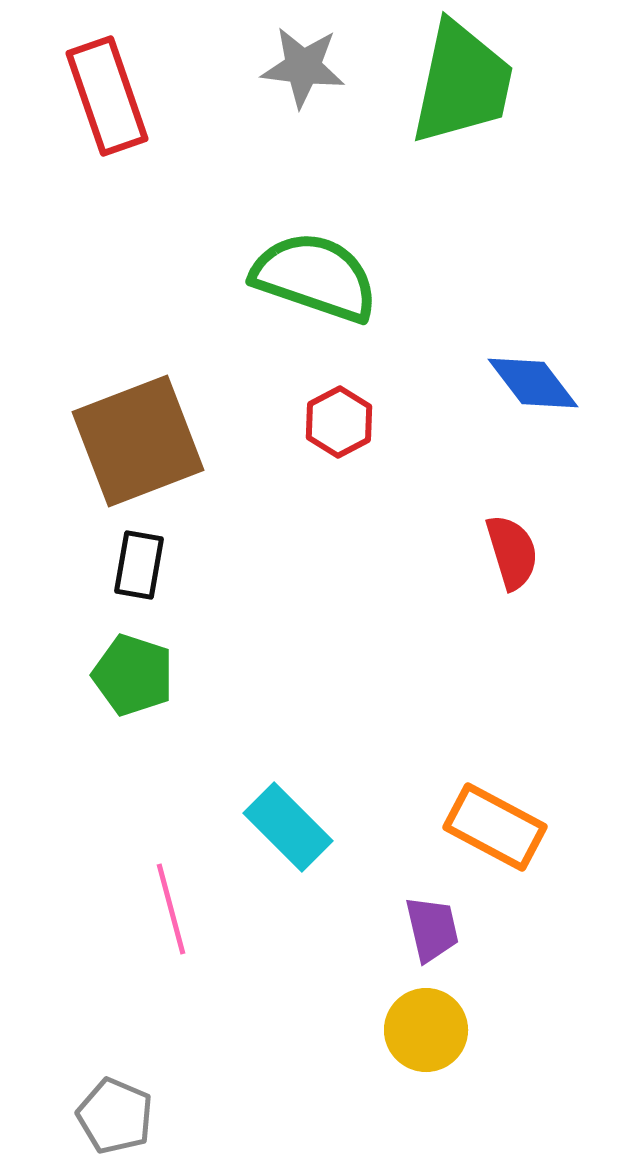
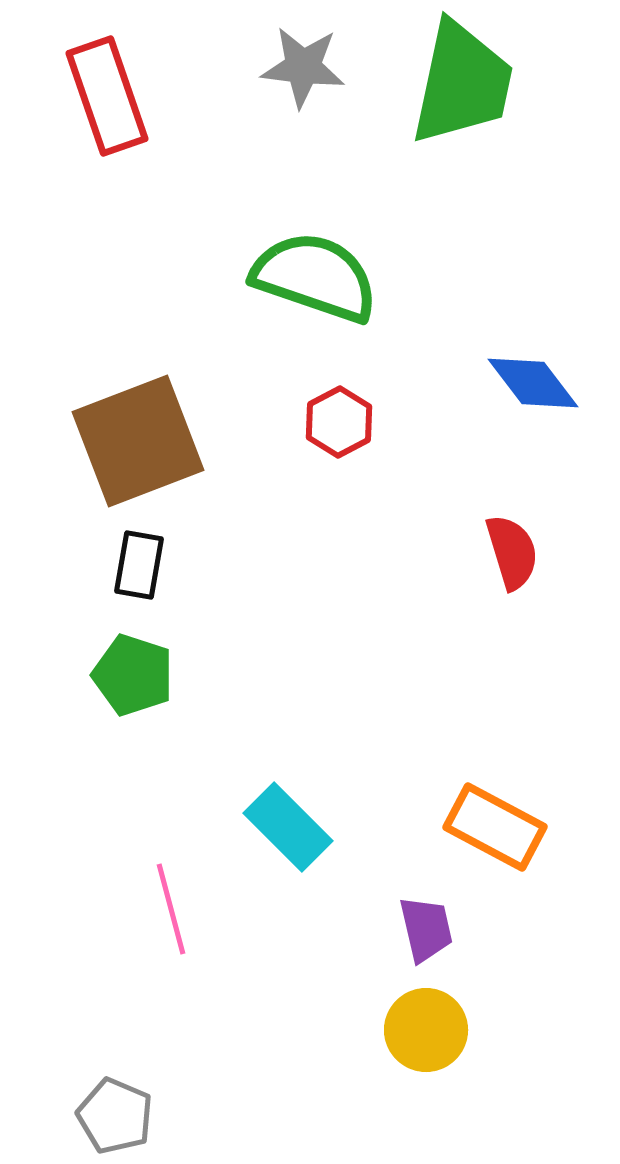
purple trapezoid: moved 6 px left
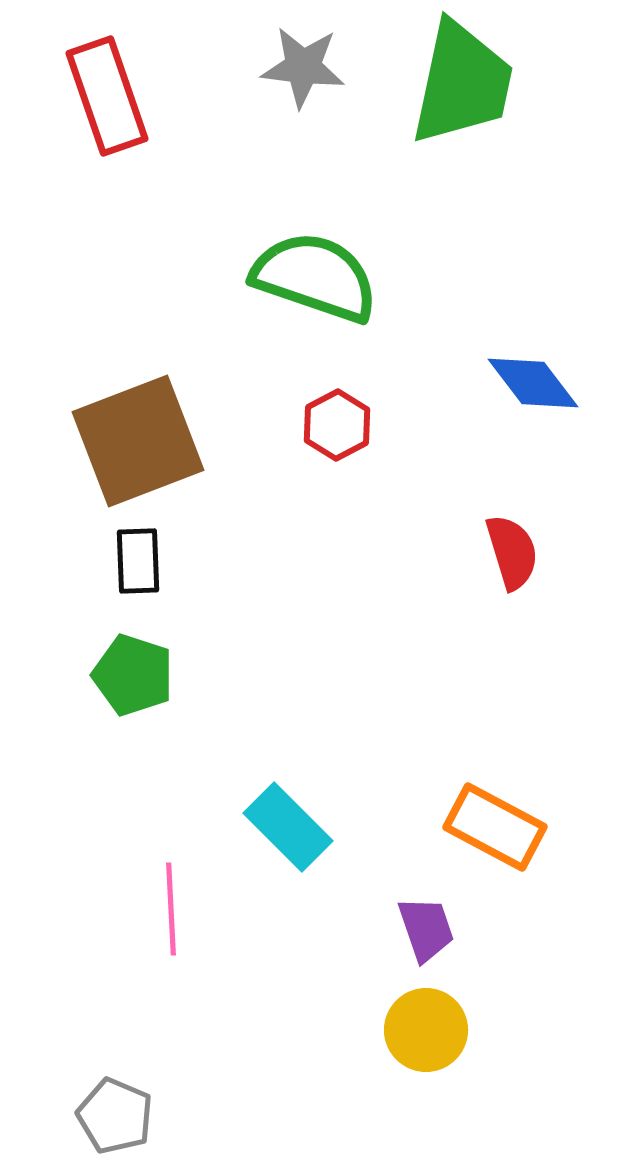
red hexagon: moved 2 px left, 3 px down
black rectangle: moved 1 px left, 4 px up; rotated 12 degrees counterclockwise
pink line: rotated 12 degrees clockwise
purple trapezoid: rotated 6 degrees counterclockwise
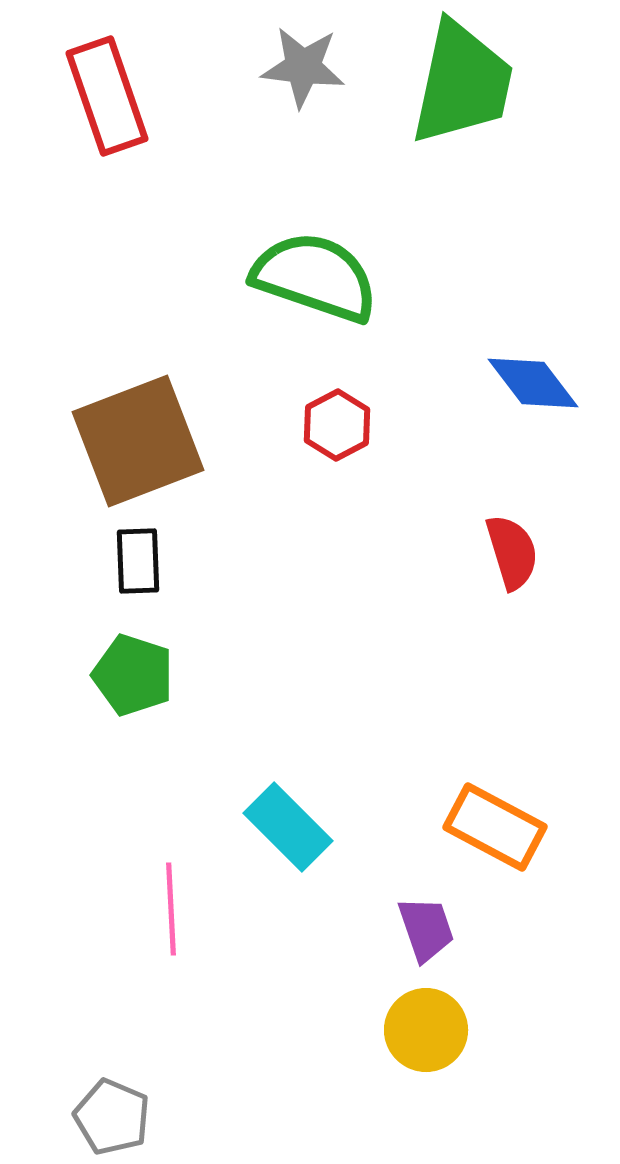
gray pentagon: moved 3 px left, 1 px down
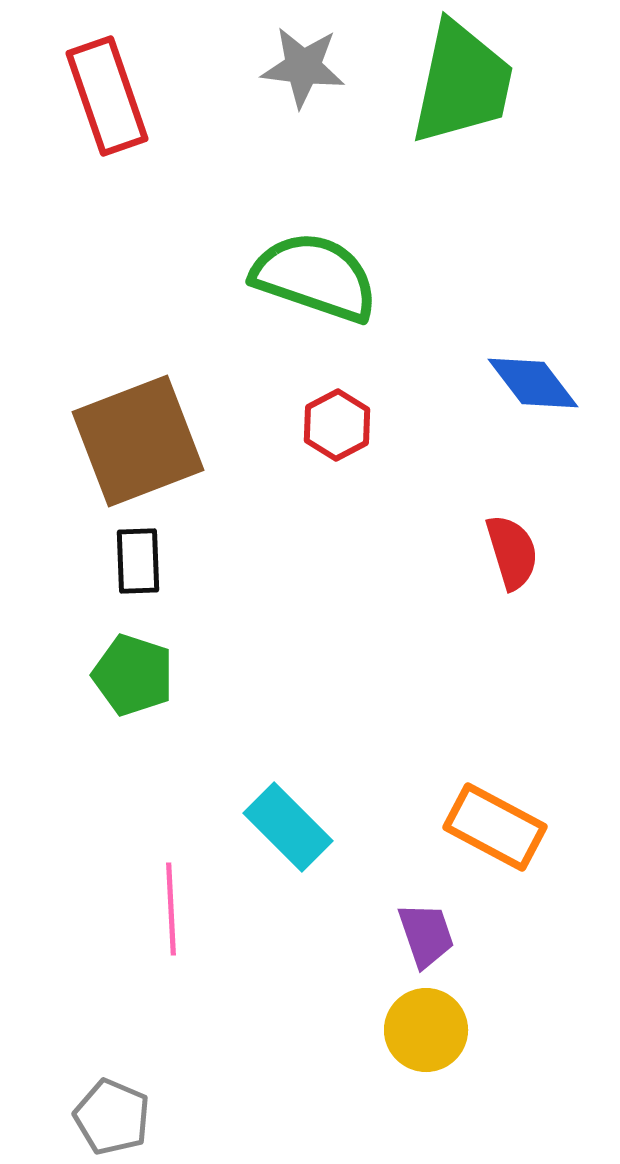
purple trapezoid: moved 6 px down
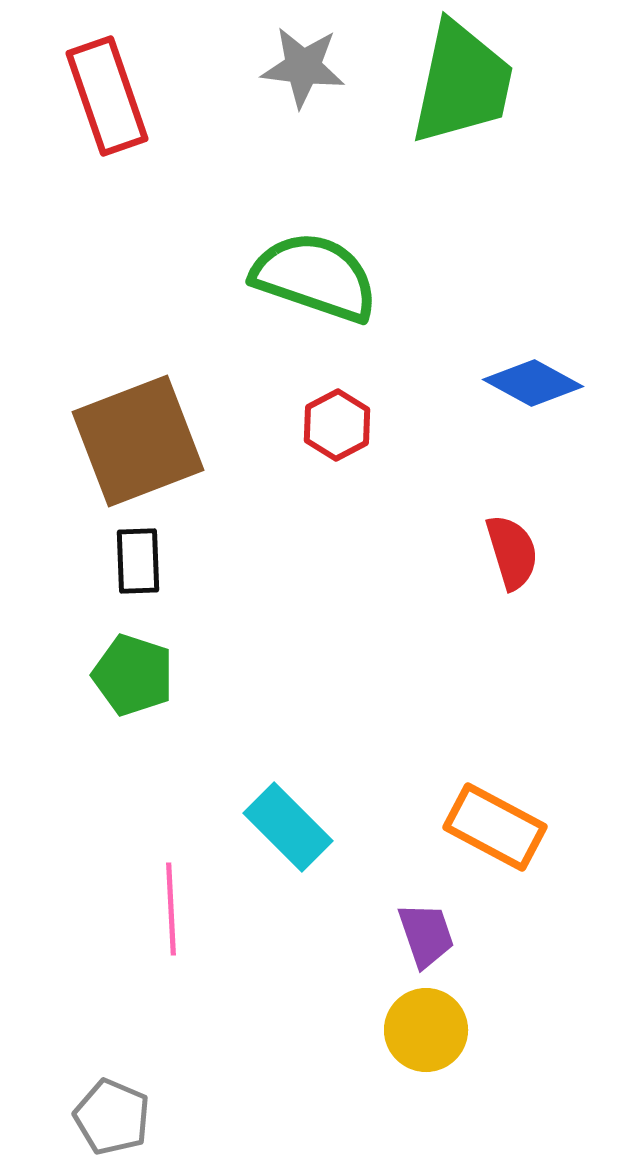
blue diamond: rotated 24 degrees counterclockwise
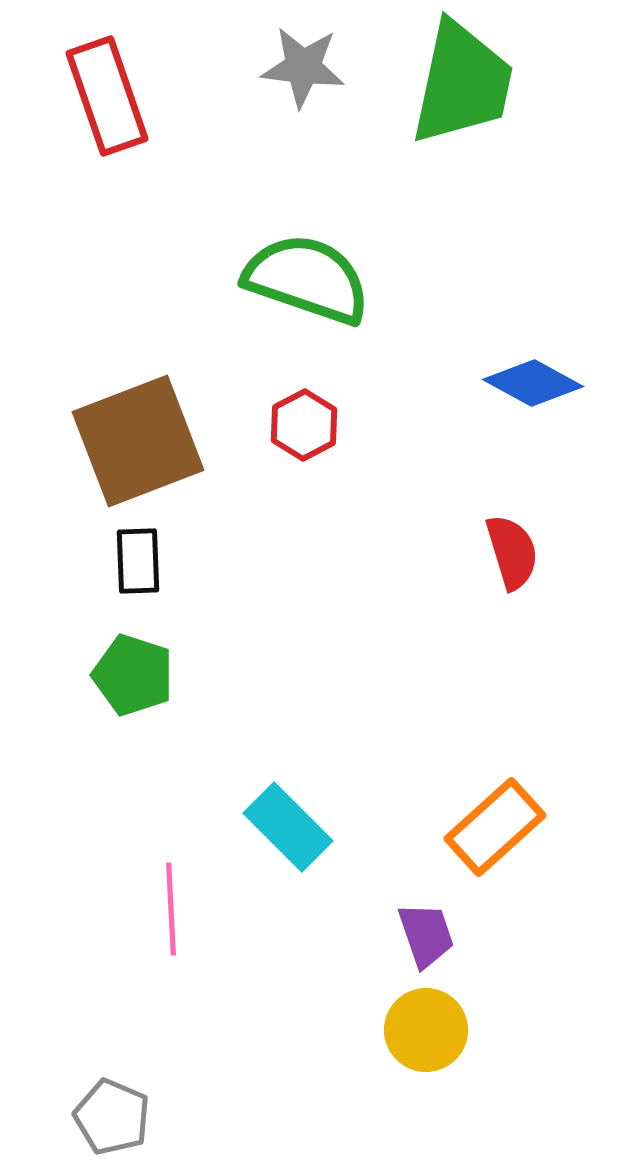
green semicircle: moved 8 px left, 2 px down
red hexagon: moved 33 px left
orange rectangle: rotated 70 degrees counterclockwise
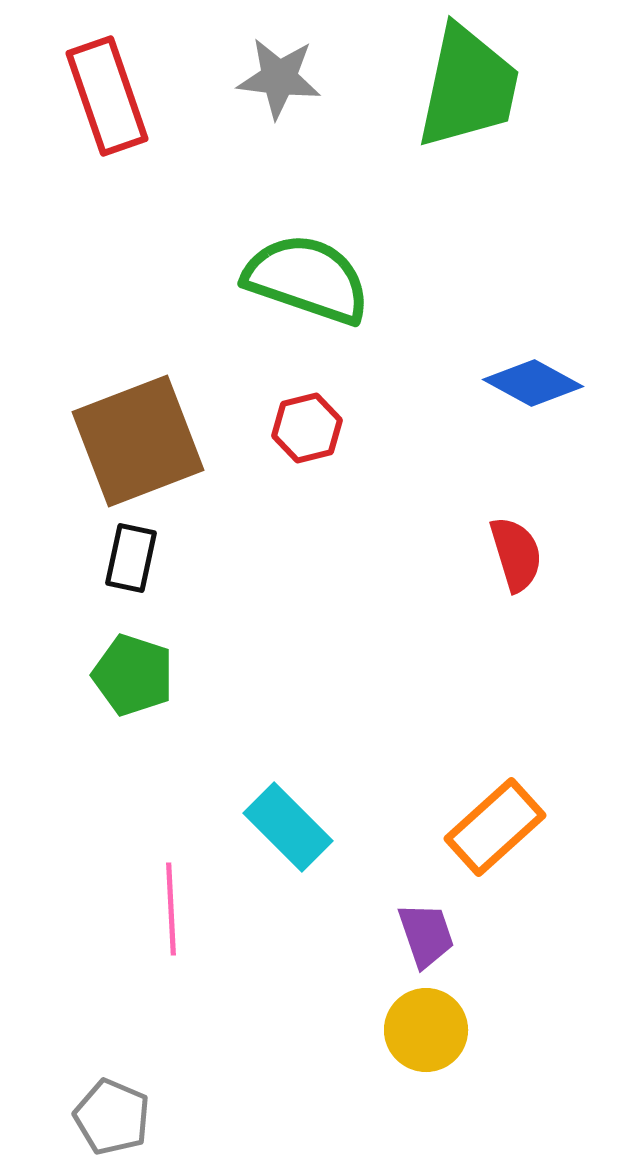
gray star: moved 24 px left, 11 px down
green trapezoid: moved 6 px right, 4 px down
red hexagon: moved 3 px right, 3 px down; rotated 14 degrees clockwise
red semicircle: moved 4 px right, 2 px down
black rectangle: moved 7 px left, 3 px up; rotated 14 degrees clockwise
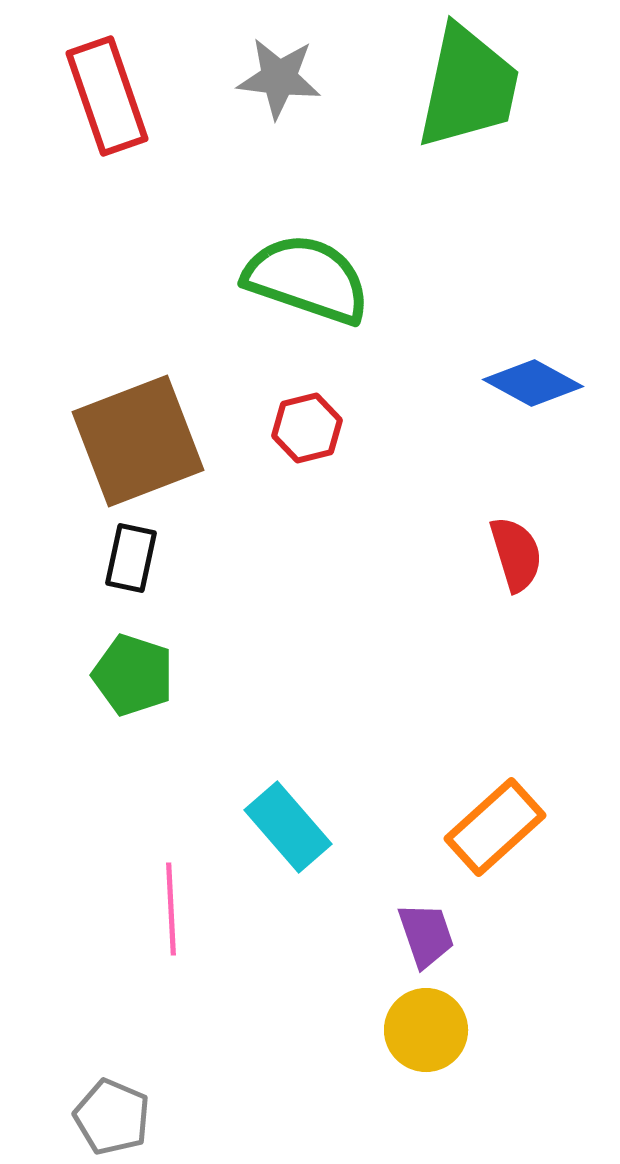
cyan rectangle: rotated 4 degrees clockwise
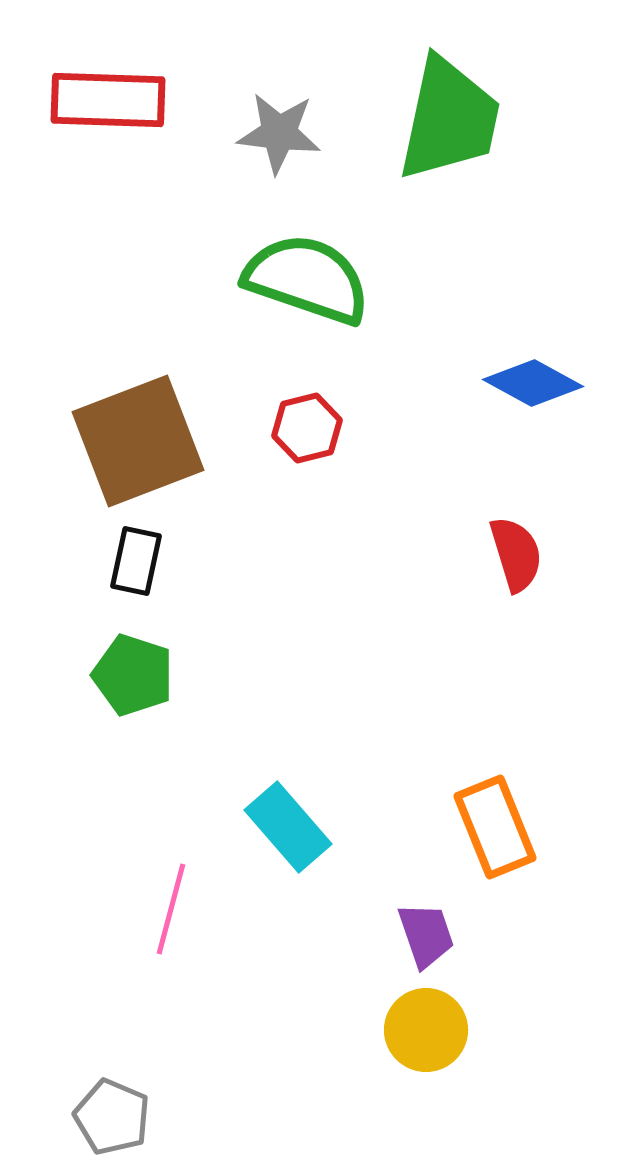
gray star: moved 55 px down
green trapezoid: moved 19 px left, 32 px down
red rectangle: moved 1 px right, 4 px down; rotated 69 degrees counterclockwise
black rectangle: moved 5 px right, 3 px down
orange rectangle: rotated 70 degrees counterclockwise
pink line: rotated 18 degrees clockwise
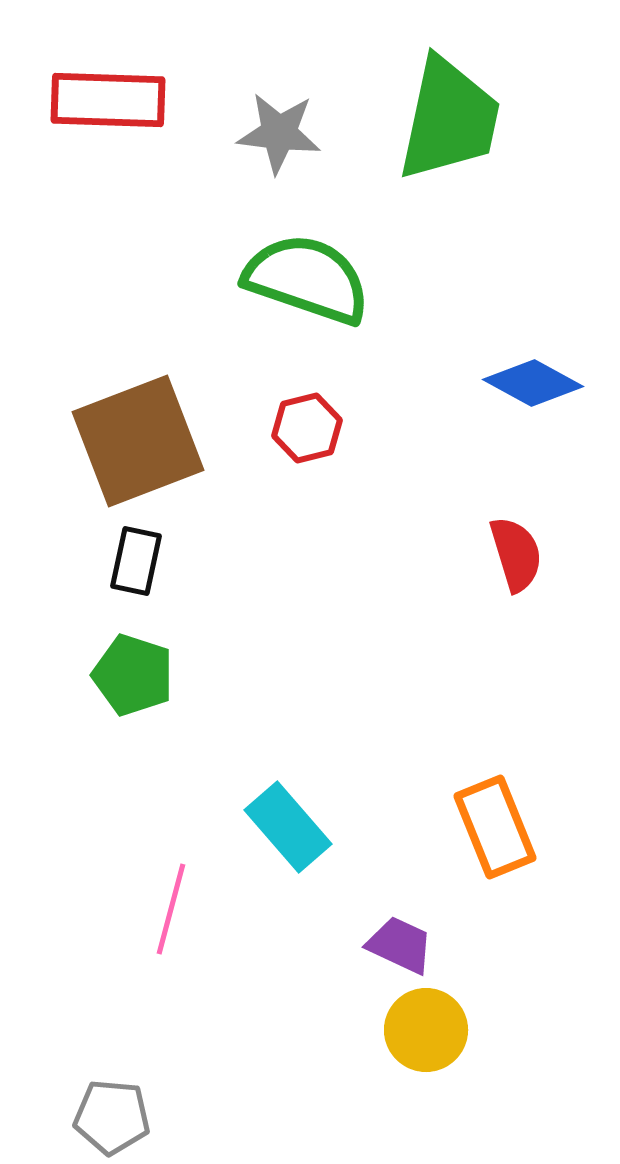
purple trapezoid: moved 26 px left, 10 px down; rotated 46 degrees counterclockwise
gray pentagon: rotated 18 degrees counterclockwise
